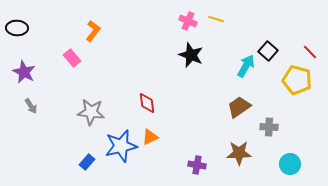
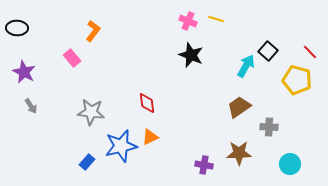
purple cross: moved 7 px right
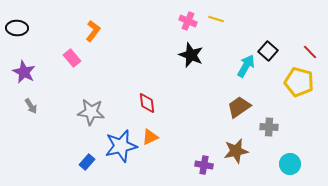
yellow pentagon: moved 2 px right, 2 px down
brown star: moved 3 px left, 2 px up; rotated 10 degrees counterclockwise
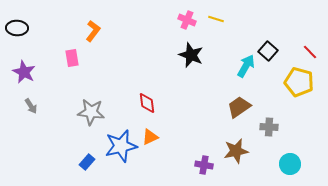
pink cross: moved 1 px left, 1 px up
pink rectangle: rotated 30 degrees clockwise
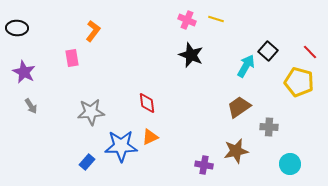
gray star: rotated 12 degrees counterclockwise
blue star: rotated 12 degrees clockwise
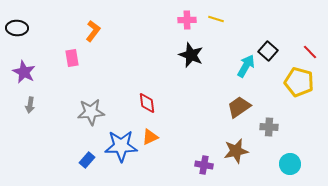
pink cross: rotated 24 degrees counterclockwise
gray arrow: moved 1 px left, 1 px up; rotated 42 degrees clockwise
blue rectangle: moved 2 px up
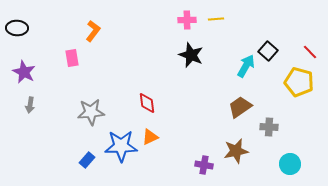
yellow line: rotated 21 degrees counterclockwise
brown trapezoid: moved 1 px right
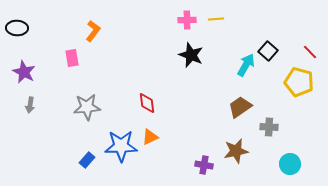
cyan arrow: moved 1 px up
gray star: moved 4 px left, 5 px up
